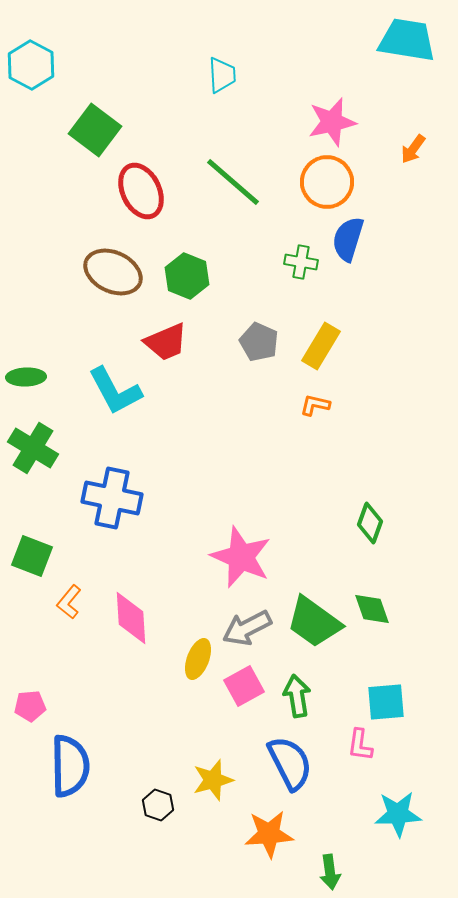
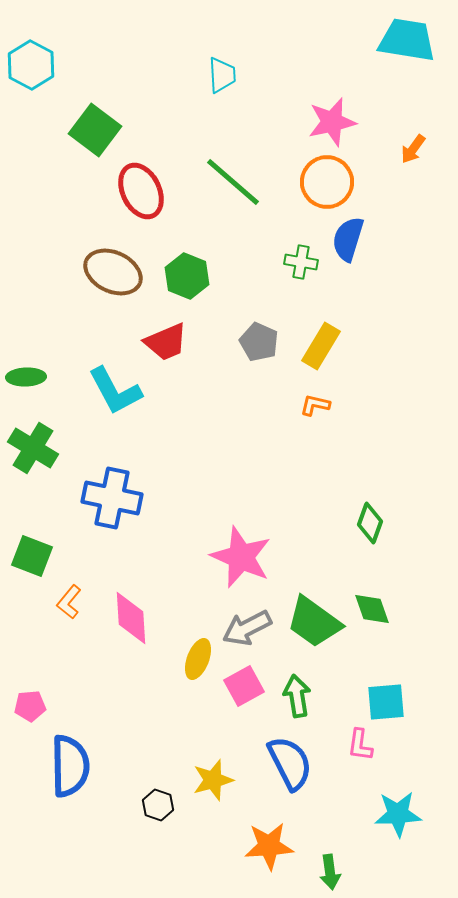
orange star at (269, 834): moved 12 px down
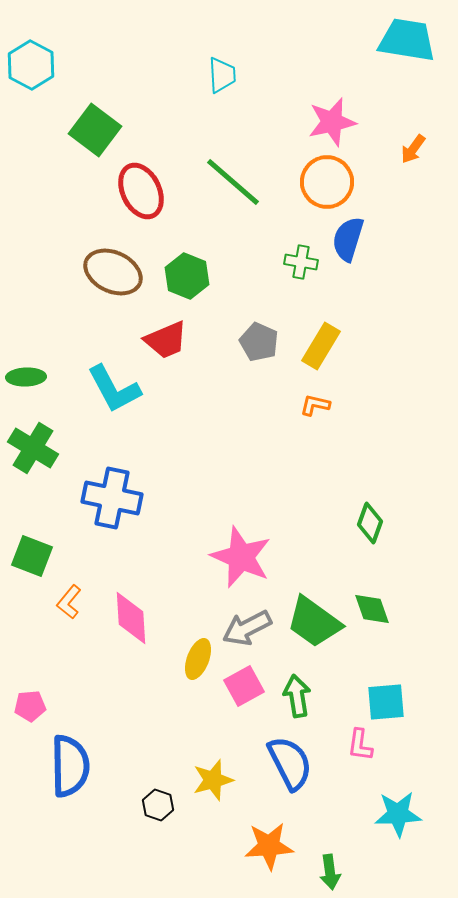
red trapezoid at (166, 342): moved 2 px up
cyan L-shape at (115, 391): moved 1 px left, 2 px up
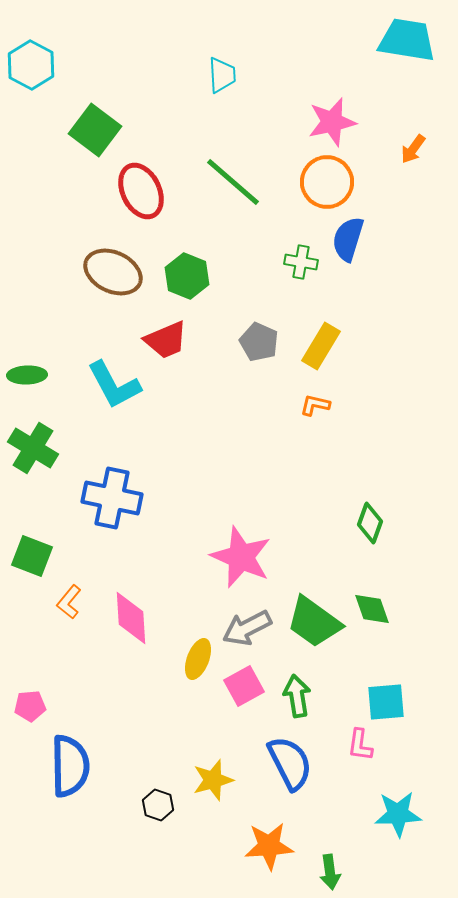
green ellipse at (26, 377): moved 1 px right, 2 px up
cyan L-shape at (114, 389): moved 4 px up
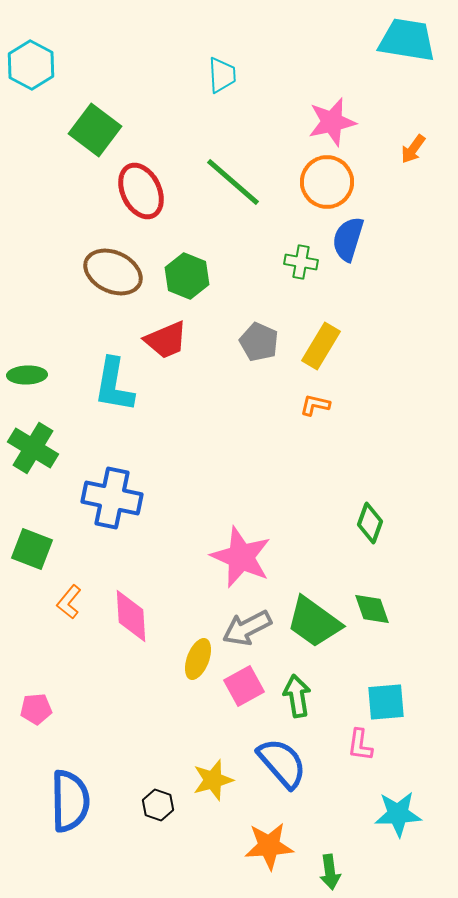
cyan L-shape at (114, 385): rotated 38 degrees clockwise
green square at (32, 556): moved 7 px up
pink diamond at (131, 618): moved 2 px up
pink pentagon at (30, 706): moved 6 px right, 3 px down
blue semicircle at (290, 763): moved 8 px left; rotated 14 degrees counterclockwise
blue semicircle at (70, 766): moved 35 px down
